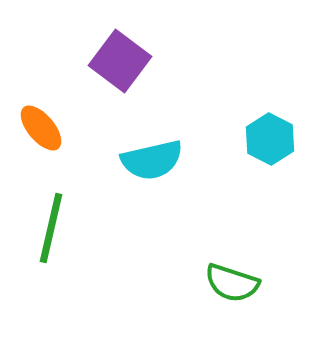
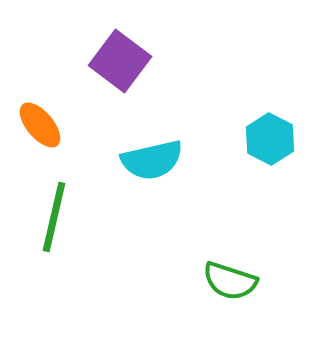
orange ellipse: moved 1 px left, 3 px up
green line: moved 3 px right, 11 px up
green semicircle: moved 2 px left, 2 px up
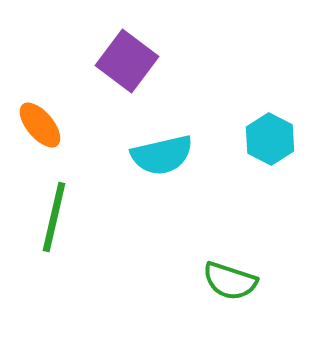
purple square: moved 7 px right
cyan semicircle: moved 10 px right, 5 px up
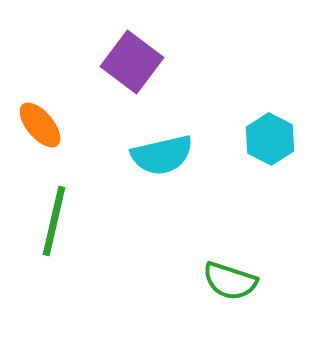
purple square: moved 5 px right, 1 px down
green line: moved 4 px down
